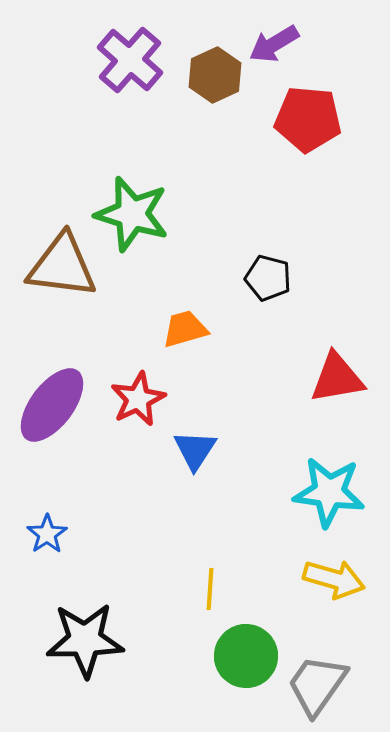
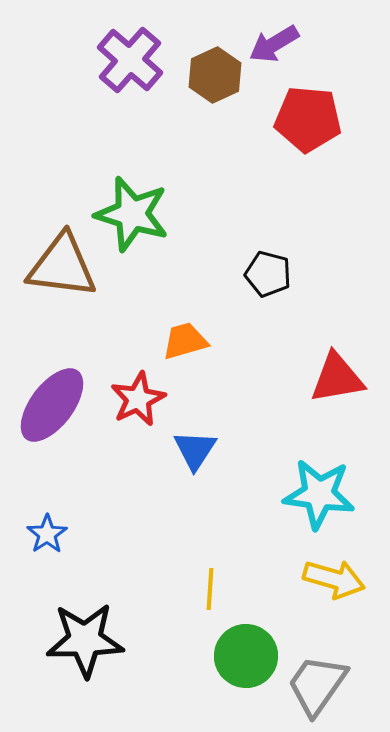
black pentagon: moved 4 px up
orange trapezoid: moved 12 px down
cyan star: moved 10 px left, 2 px down
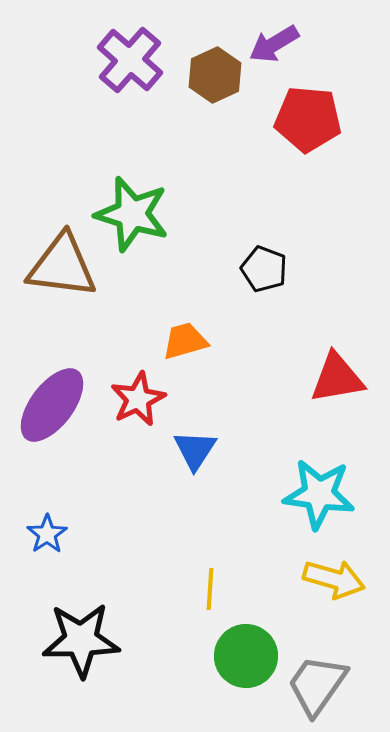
black pentagon: moved 4 px left, 5 px up; rotated 6 degrees clockwise
black star: moved 4 px left
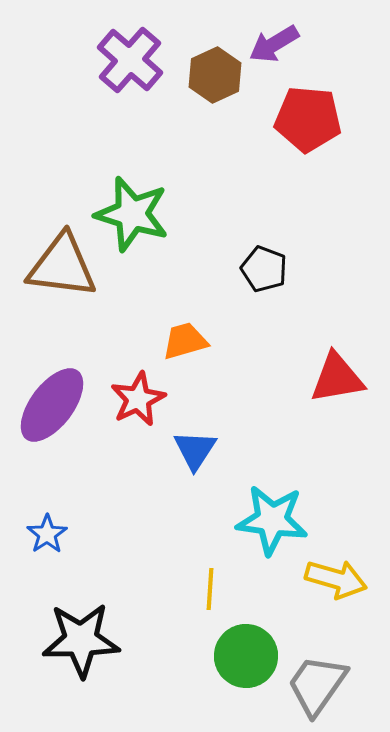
cyan star: moved 47 px left, 26 px down
yellow arrow: moved 2 px right
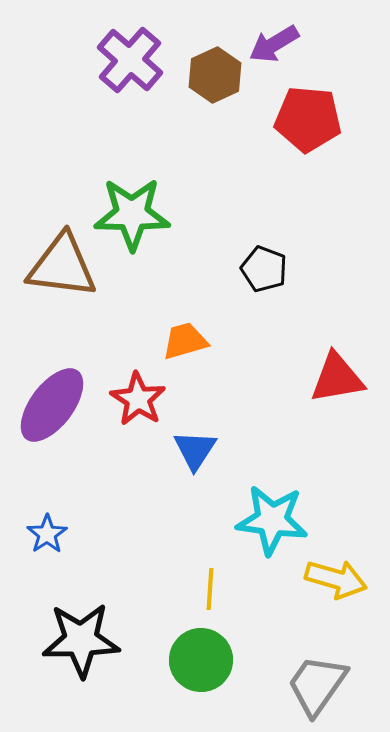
green star: rotated 16 degrees counterclockwise
red star: rotated 14 degrees counterclockwise
green circle: moved 45 px left, 4 px down
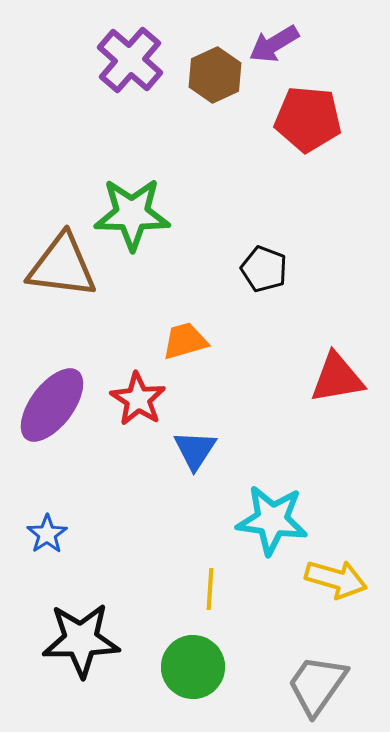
green circle: moved 8 px left, 7 px down
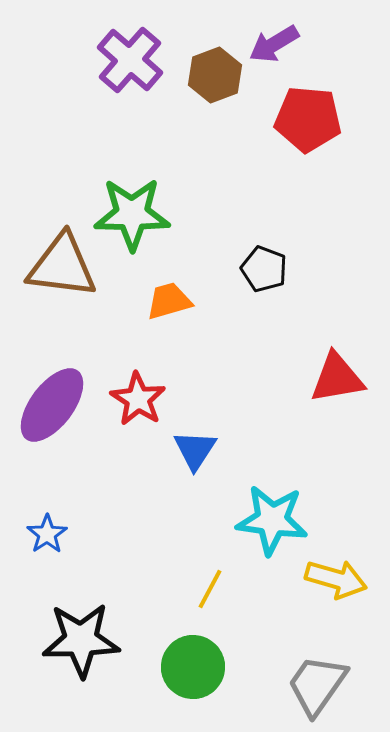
brown hexagon: rotated 4 degrees clockwise
orange trapezoid: moved 16 px left, 40 px up
yellow line: rotated 24 degrees clockwise
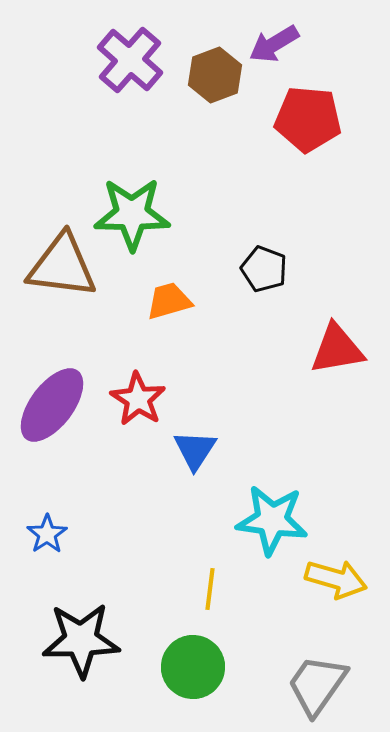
red triangle: moved 29 px up
yellow line: rotated 21 degrees counterclockwise
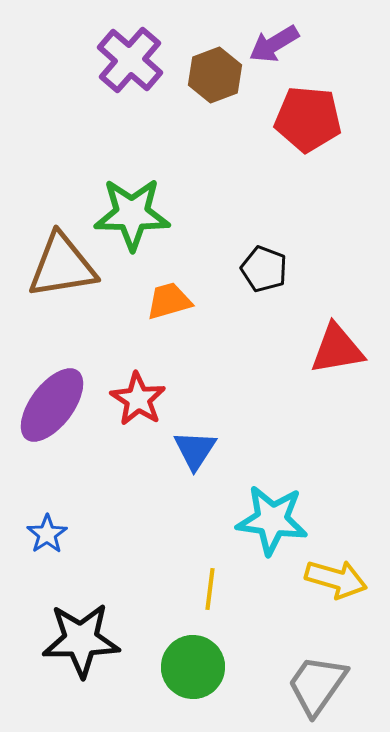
brown triangle: rotated 16 degrees counterclockwise
